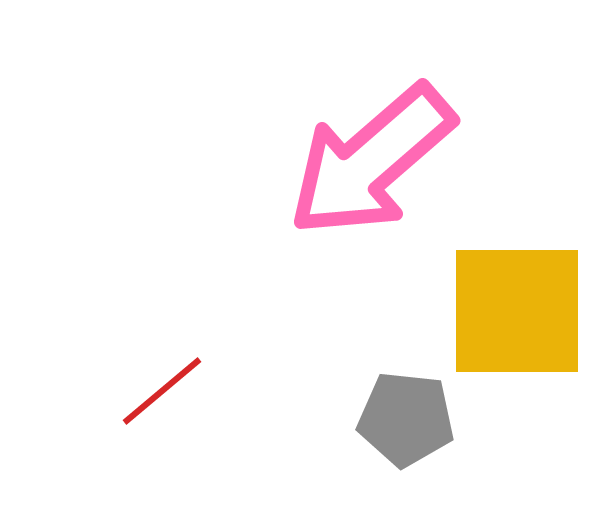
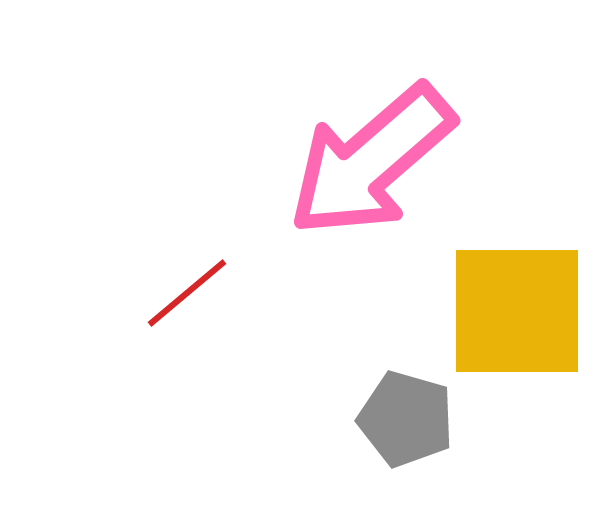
red line: moved 25 px right, 98 px up
gray pentagon: rotated 10 degrees clockwise
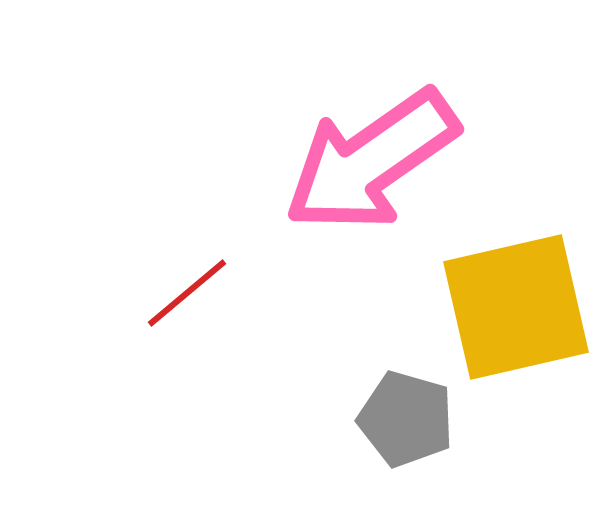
pink arrow: rotated 6 degrees clockwise
yellow square: moved 1 px left, 4 px up; rotated 13 degrees counterclockwise
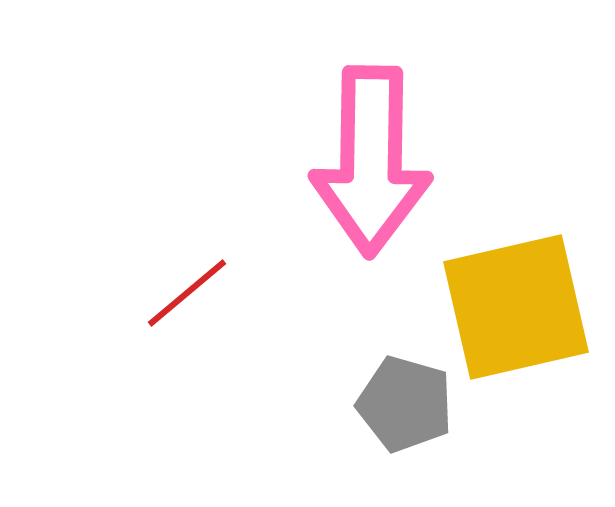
pink arrow: rotated 54 degrees counterclockwise
gray pentagon: moved 1 px left, 15 px up
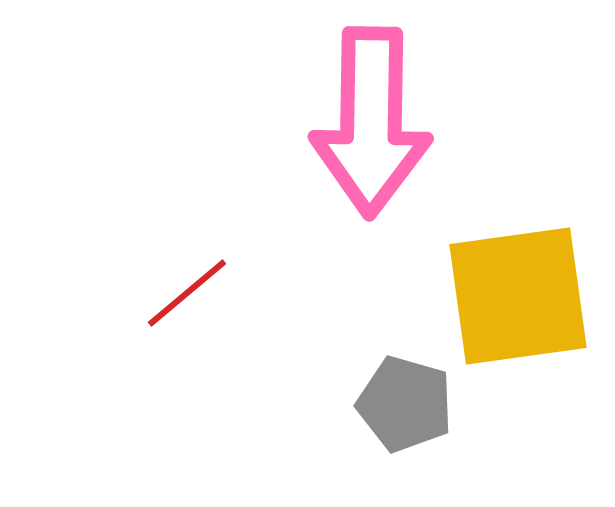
pink arrow: moved 39 px up
yellow square: moved 2 px right, 11 px up; rotated 5 degrees clockwise
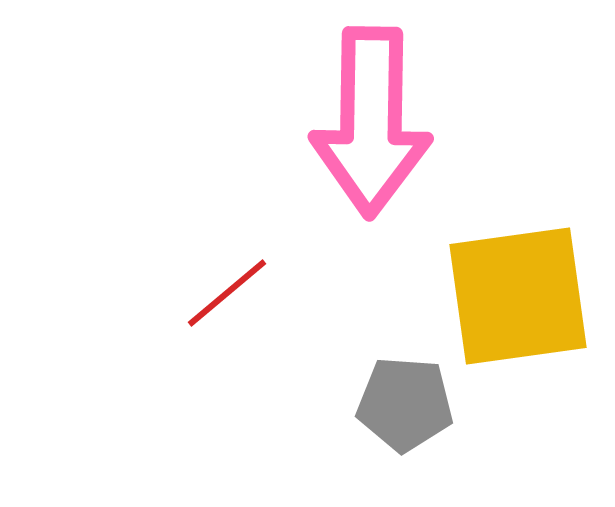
red line: moved 40 px right
gray pentagon: rotated 12 degrees counterclockwise
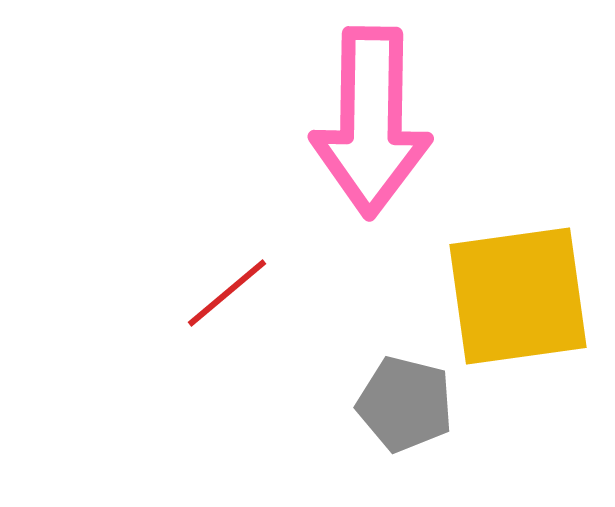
gray pentagon: rotated 10 degrees clockwise
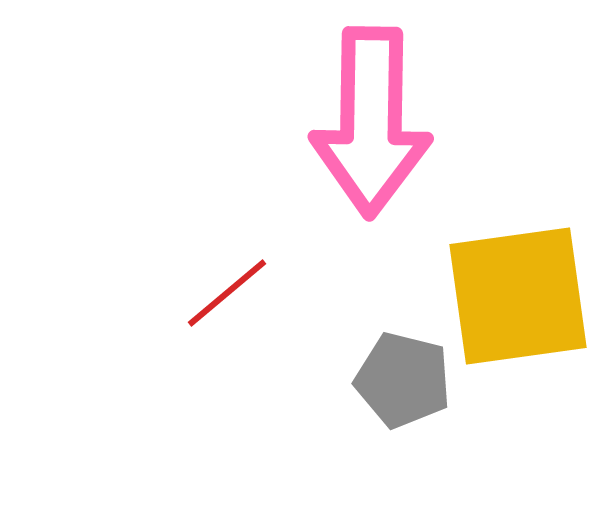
gray pentagon: moved 2 px left, 24 px up
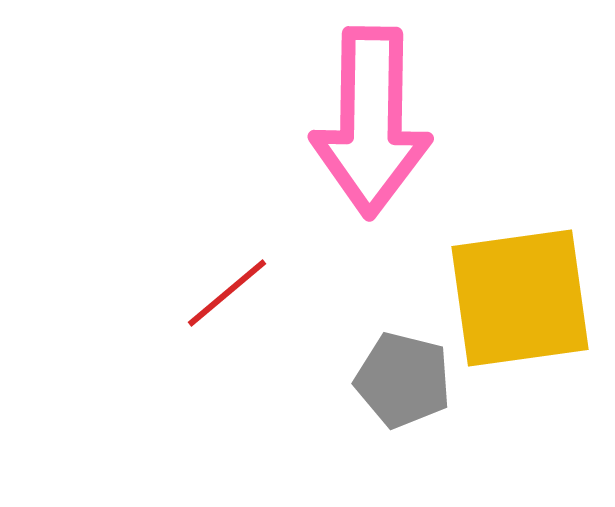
yellow square: moved 2 px right, 2 px down
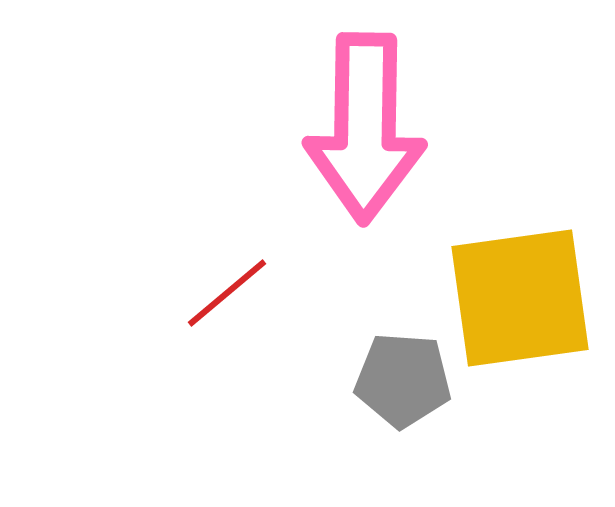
pink arrow: moved 6 px left, 6 px down
gray pentagon: rotated 10 degrees counterclockwise
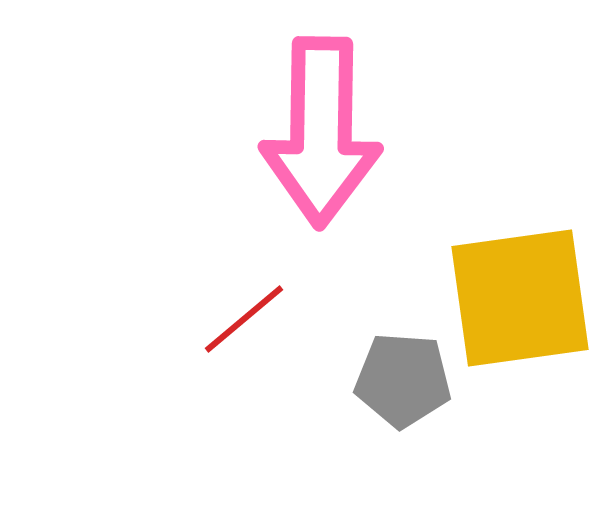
pink arrow: moved 44 px left, 4 px down
red line: moved 17 px right, 26 px down
